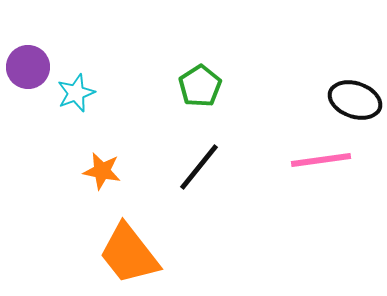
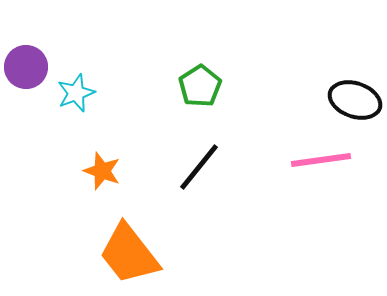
purple circle: moved 2 px left
orange star: rotated 9 degrees clockwise
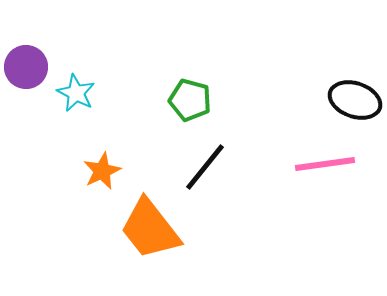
green pentagon: moved 10 px left, 14 px down; rotated 24 degrees counterclockwise
cyan star: rotated 24 degrees counterclockwise
pink line: moved 4 px right, 4 px down
black line: moved 6 px right
orange star: rotated 27 degrees clockwise
orange trapezoid: moved 21 px right, 25 px up
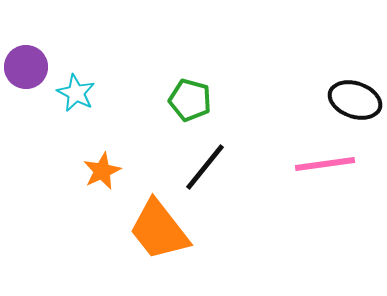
orange trapezoid: moved 9 px right, 1 px down
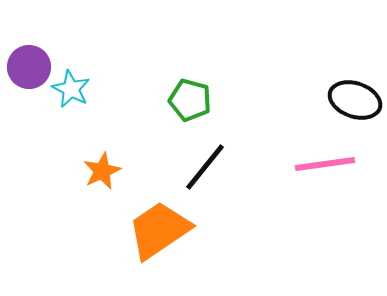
purple circle: moved 3 px right
cyan star: moved 5 px left, 4 px up
orange trapezoid: rotated 94 degrees clockwise
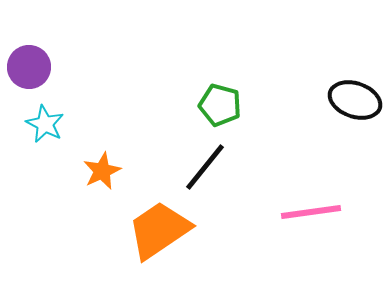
cyan star: moved 26 px left, 35 px down
green pentagon: moved 30 px right, 5 px down
pink line: moved 14 px left, 48 px down
